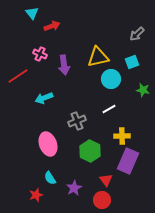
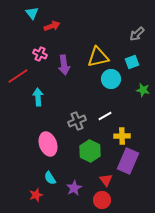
cyan arrow: moved 6 px left, 1 px up; rotated 108 degrees clockwise
white line: moved 4 px left, 7 px down
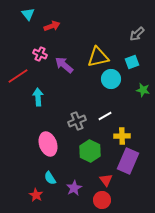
cyan triangle: moved 4 px left, 1 px down
purple arrow: rotated 138 degrees clockwise
red star: rotated 24 degrees counterclockwise
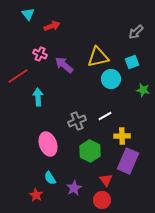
gray arrow: moved 1 px left, 2 px up
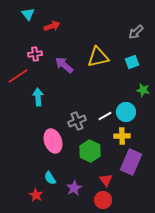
pink cross: moved 5 px left; rotated 32 degrees counterclockwise
cyan circle: moved 15 px right, 33 px down
pink ellipse: moved 5 px right, 3 px up
purple rectangle: moved 3 px right, 1 px down
red circle: moved 1 px right
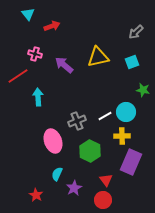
pink cross: rotated 24 degrees clockwise
cyan semicircle: moved 7 px right, 4 px up; rotated 56 degrees clockwise
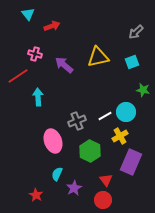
yellow cross: moved 2 px left; rotated 28 degrees counterclockwise
